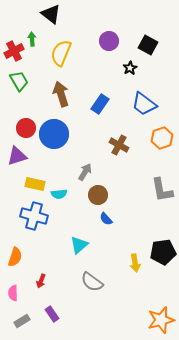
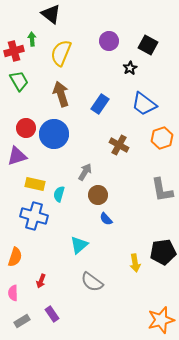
red cross: rotated 12 degrees clockwise
cyan semicircle: rotated 112 degrees clockwise
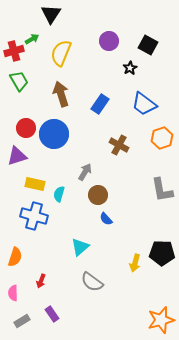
black triangle: rotated 25 degrees clockwise
green arrow: rotated 64 degrees clockwise
cyan triangle: moved 1 px right, 2 px down
black pentagon: moved 1 px left, 1 px down; rotated 10 degrees clockwise
yellow arrow: rotated 24 degrees clockwise
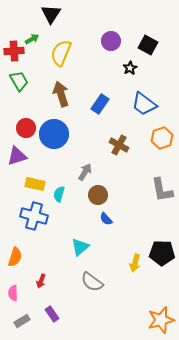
purple circle: moved 2 px right
red cross: rotated 12 degrees clockwise
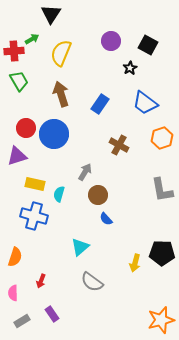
blue trapezoid: moved 1 px right, 1 px up
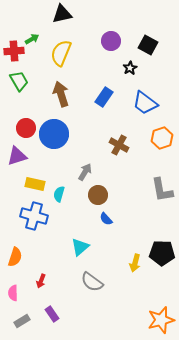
black triangle: moved 11 px right; rotated 45 degrees clockwise
blue rectangle: moved 4 px right, 7 px up
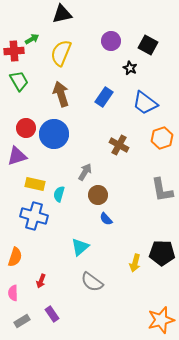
black star: rotated 16 degrees counterclockwise
